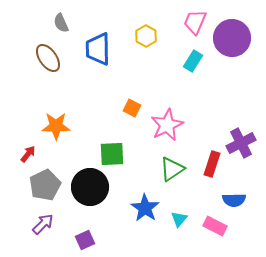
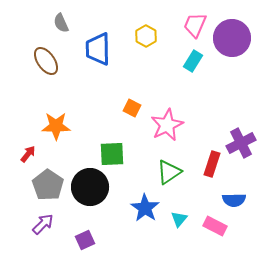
pink trapezoid: moved 3 px down
brown ellipse: moved 2 px left, 3 px down
green triangle: moved 3 px left, 3 px down
gray pentagon: moved 3 px right; rotated 12 degrees counterclockwise
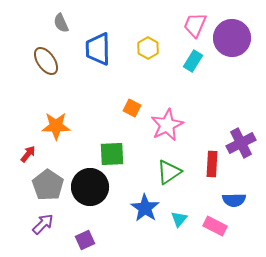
yellow hexagon: moved 2 px right, 12 px down
red rectangle: rotated 15 degrees counterclockwise
